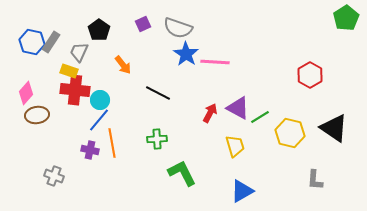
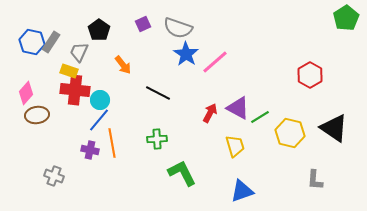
pink line: rotated 44 degrees counterclockwise
blue triangle: rotated 10 degrees clockwise
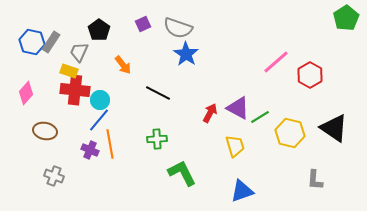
pink line: moved 61 px right
brown ellipse: moved 8 px right, 16 px down; rotated 20 degrees clockwise
orange line: moved 2 px left, 1 px down
purple cross: rotated 12 degrees clockwise
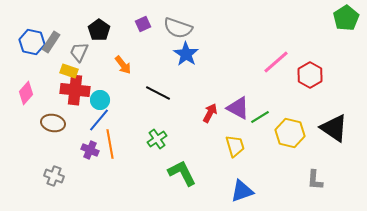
brown ellipse: moved 8 px right, 8 px up
green cross: rotated 30 degrees counterclockwise
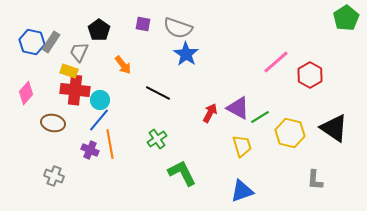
purple square: rotated 35 degrees clockwise
yellow trapezoid: moved 7 px right
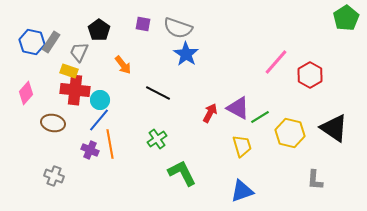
pink line: rotated 8 degrees counterclockwise
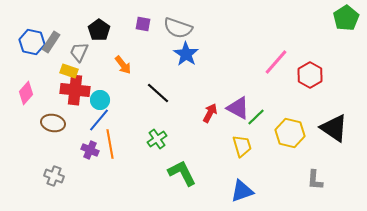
black line: rotated 15 degrees clockwise
green line: moved 4 px left; rotated 12 degrees counterclockwise
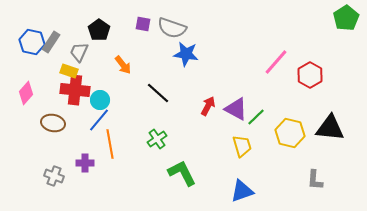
gray semicircle: moved 6 px left
blue star: rotated 25 degrees counterclockwise
purple triangle: moved 2 px left, 1 px down
red arrow: moved 2 px left, 7 px up
black triangle: moved 4 px left; rotated 28 degrees counterclockwise
purple cross: moved 5 px left, 13 px down; rotated 24 degrees counterclockwise
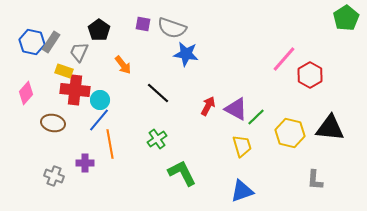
pink line: moved 8 px right, 3 px up
yellow rectangle: moved 5 px left
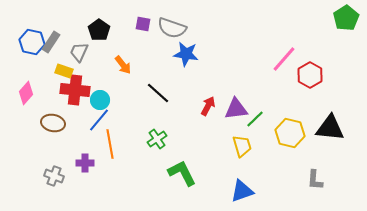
purple triangle: rotated 35 degrees counterclockwise
green line: moved 1 px left, 2 px down
